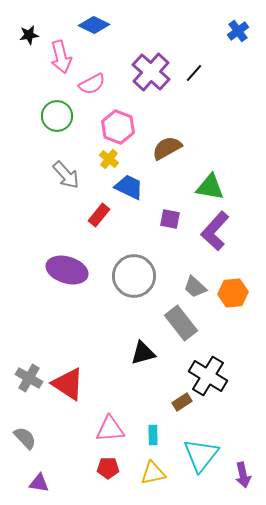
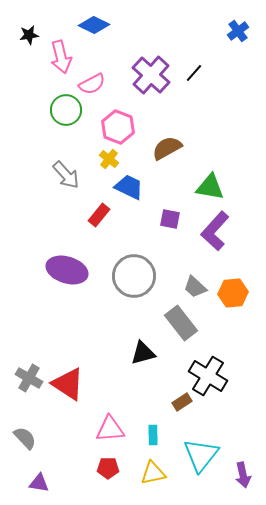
purple cross: moved 3 px down
green circle: moved 9 px right, 6 px up
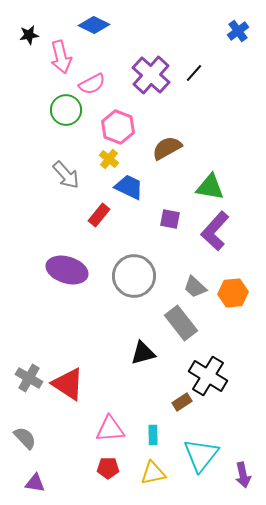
purple triangle: moved 4 px left
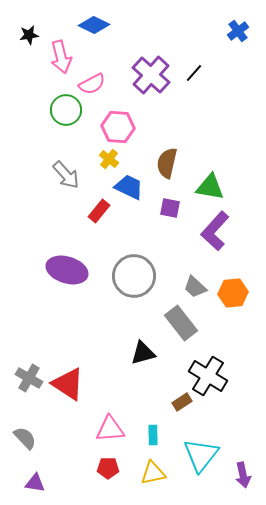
pink hexagon: rotated 16 degrees counterclockwise
brown semicircle: moved 15 px down; rotated 48 degrees counterclockwise
red rectangle: moved 4 px up
purple square: moved 11 px up
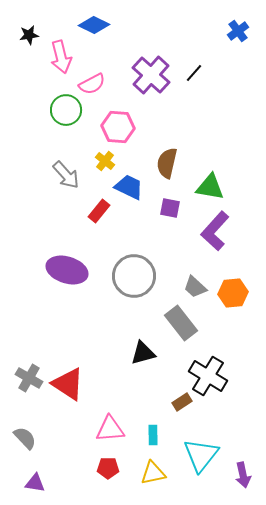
yellow cross: moved 4 px left, 2 px down
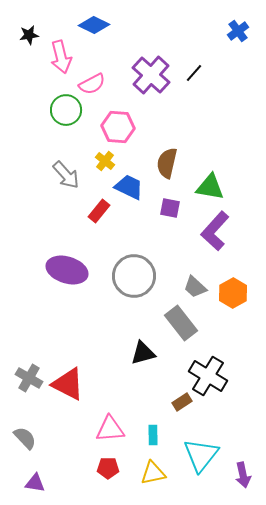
orange hexagon: rotated 24 degrees counterclockwise
red triangle: rotated 6 degrees counterclockwise
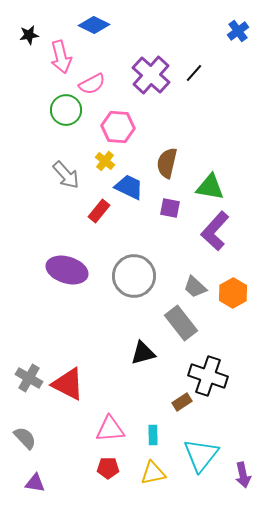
black cross: rotated 12 degrees counterclockwise
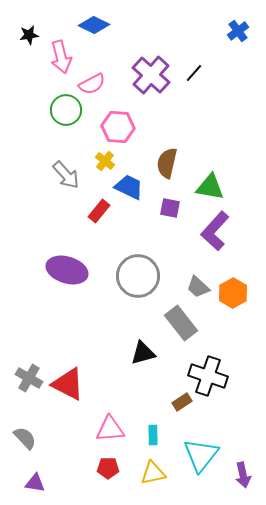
gray circle: moved 4 px right
gray trapezoid: moved 3 px right
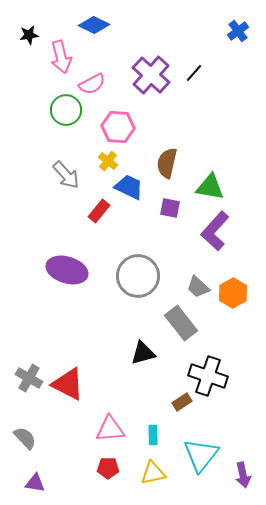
yellow cross: moved 3 px right
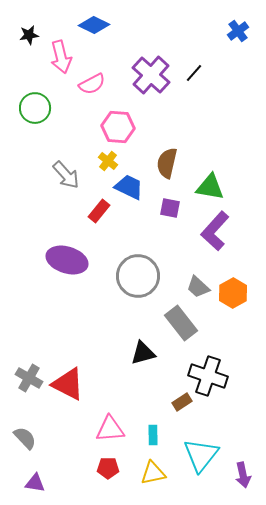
green circle: moved 31 px left, 2 px up
purple ellipse: moved 10 px up
